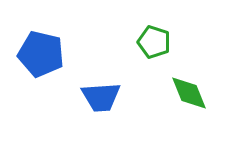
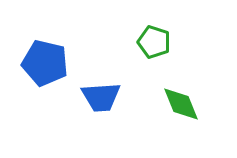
blue pentagon: moved 4 px right, 9 px down
green diamond: moved 8 px left, 11 px down
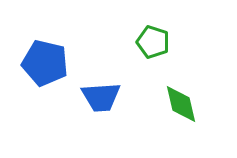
green pentagon: moved 1 px left
green diamond: rotated 9 degrees clockwise
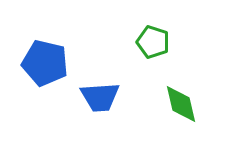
blue trapezoid: moved 1 px left
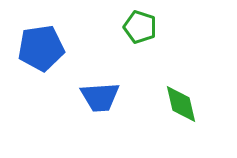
green pentagon: moved 13 px left, 15 px up
blue pentagon: moved 4 px left, 15 px up; rotated 21 degrees counterclockwise
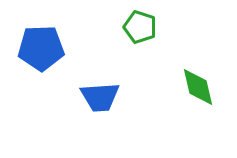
blue pentagon: rotated 6 degrees clockwise
green diamond: moved 17 px right, 17 px up
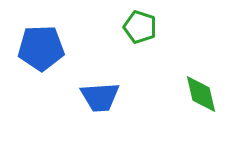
green diamond: moved 3 px right, 7 px down
